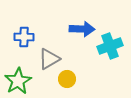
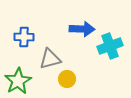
gray triangle: moved 1 px right; rotated 15 degrees clockwise
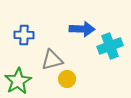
blue cross: moved 2 px up
gray triangle: moved 2 px right, 1 px down
